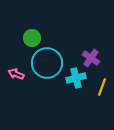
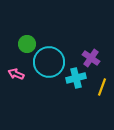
green circle: moved 5 px left, 6 px down
cyan circle: moved 2 px right, 1 px up
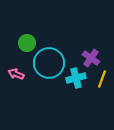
green circle: moved 1 px up
cyan circle: moved 1 px down
yellow line: moved 8 px up
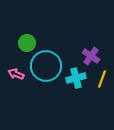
purple cross: moved 2 px up
cyan circle: moved 3 px left, 3 px down
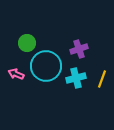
purple cross: moved 12 px left, 7 px up; rotated 36 degrees clockwise
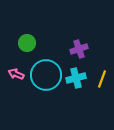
cyan circle: moved 9 px down
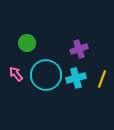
pink arrow: rotated 28 degrees clockwise
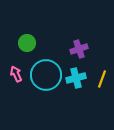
pink arrow: rotated 14 degrees clockwise
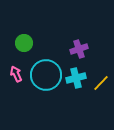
green circle: moved 3 px left
yellow line: moved 1 px left, 4 px down; rotated 24 degrees clockwise
